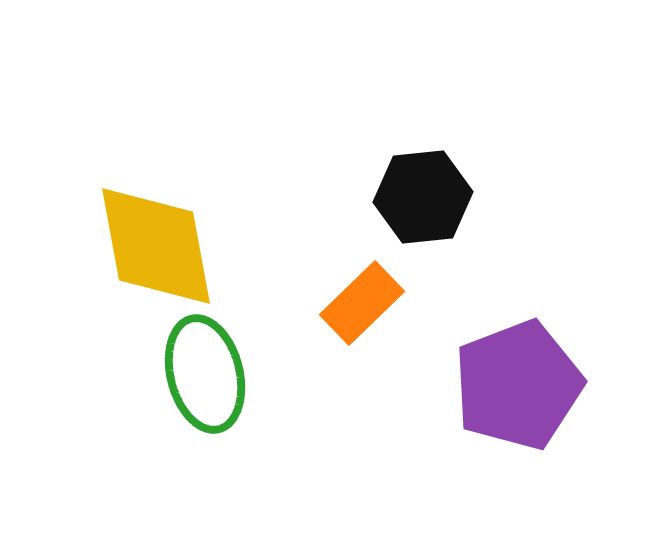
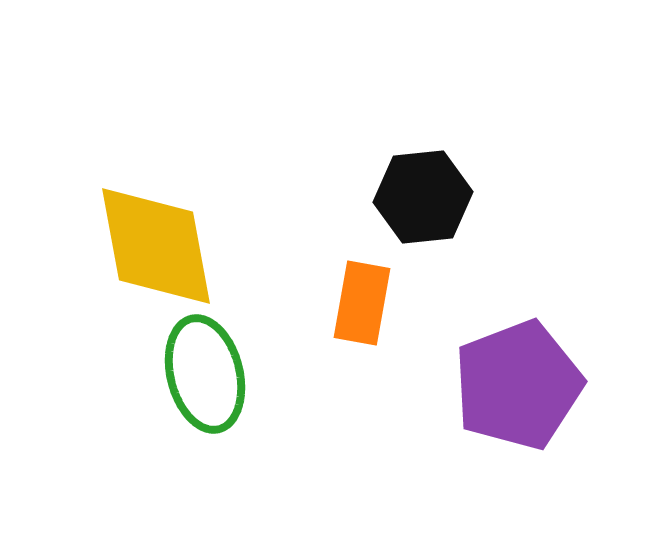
orange rectangle: rotated 36 degrees counterclockwise
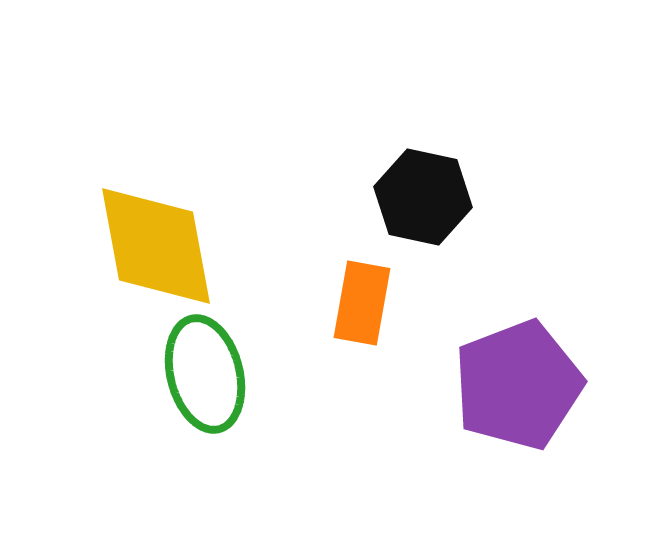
black hexagon: rotated 18 degrees clockwise
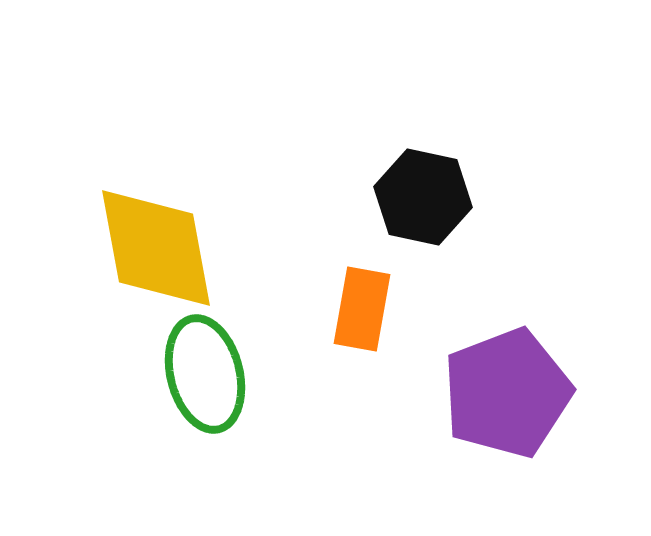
yellow diamond: moved 2 px down
orange rectangle: moved 6 px down
purple pentagon: moved 11 px left, 8 px down
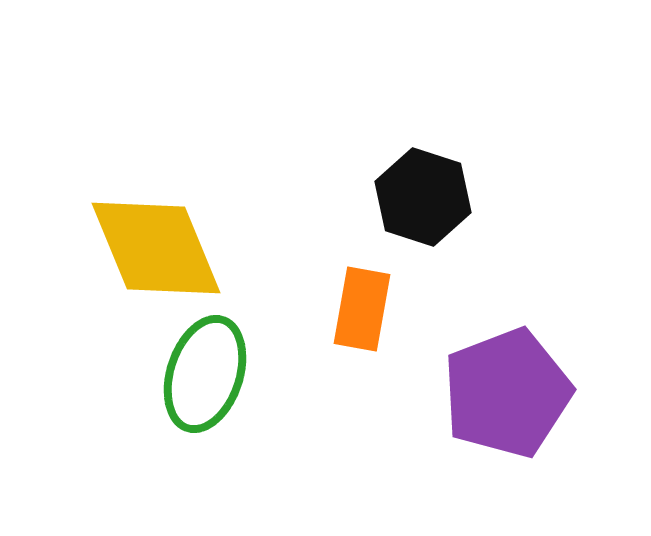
black hexagon: rotated 6 degrees clockwise
yellow diamond: rotated 12 degrees counterclockwise
green ellipse: rotated 32 degrees clockwise
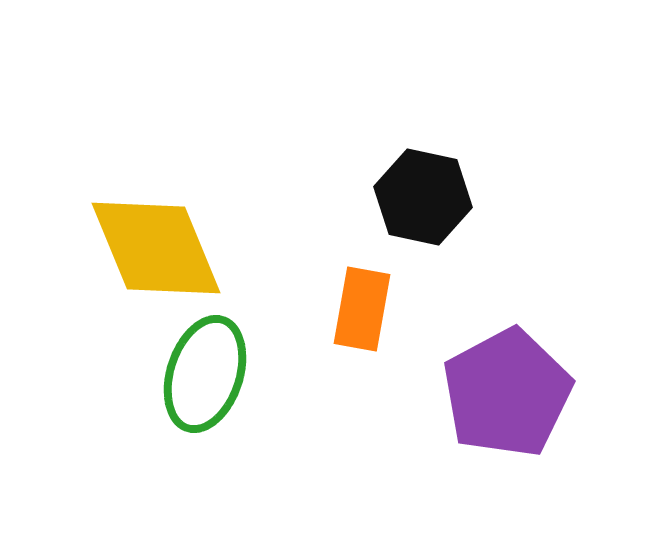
black hexagon: rotated 6 degrees counterclockwise
purple pentagon: rotated 7 degrees counterclockwise
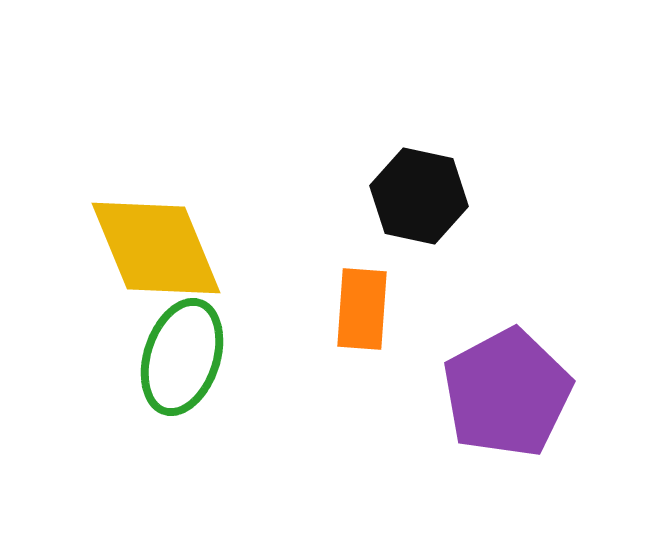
black hexagon: moved 4 px left, 1 px up
orange rectangle: rotated 6 degrees counterclockwise
green ellipse: moved 23 px left, 17 px up
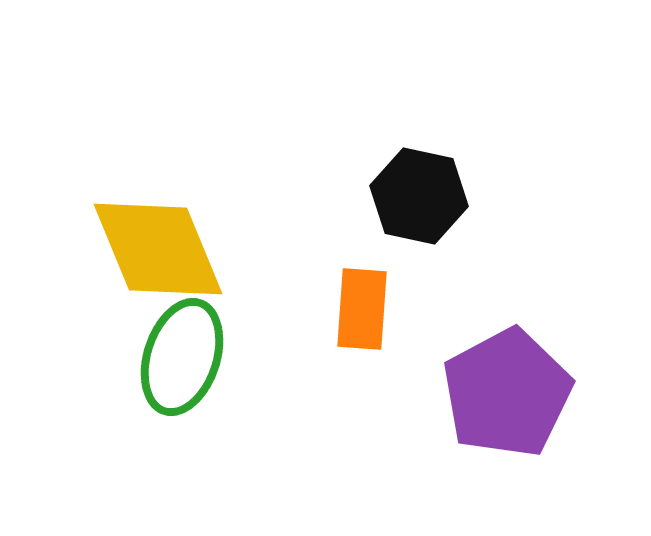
yellow diamond: moved 2 px right, 1 px down
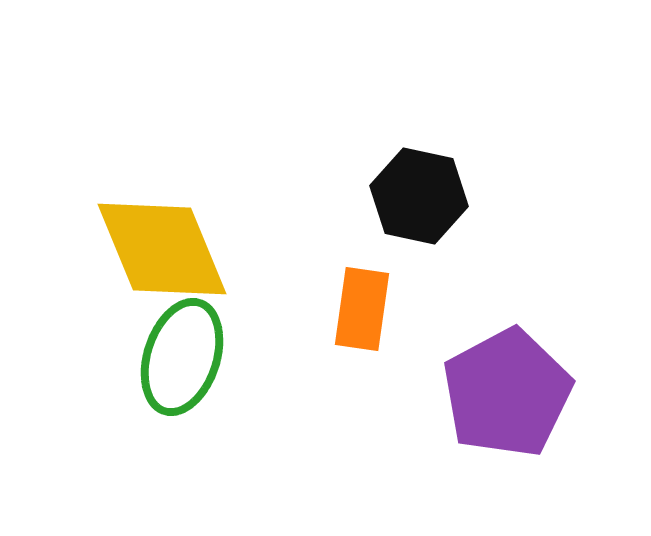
yellow diamond: moved 4 px right
orange rectangle: rotated 4 degrees clockwise
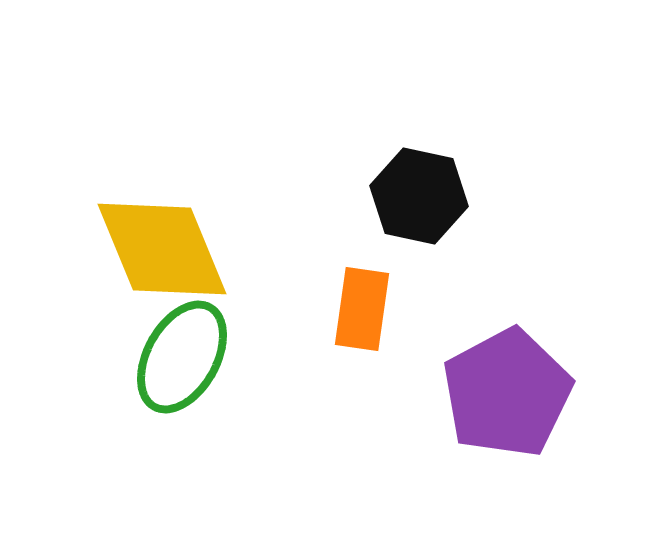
green ellipse: rotated 11 degrees clockwise
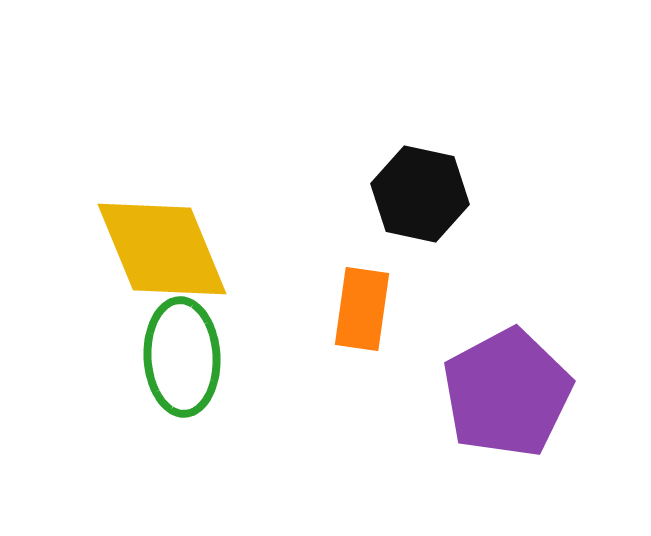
black hexagon: moved 1 px right, 2 px up
green ellipse: rotated 32 degrees counterclockwise
